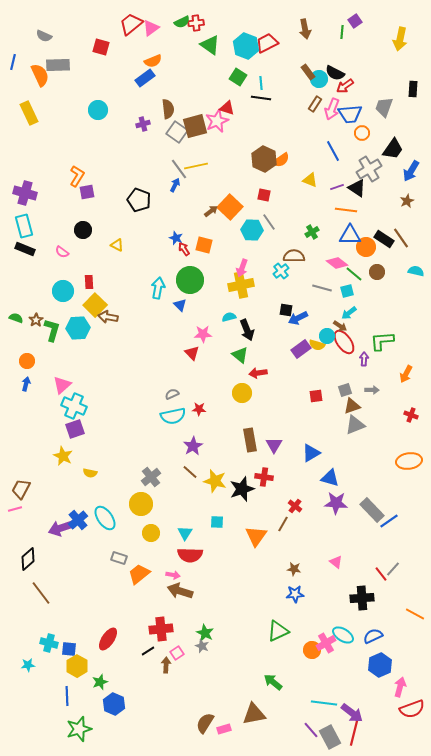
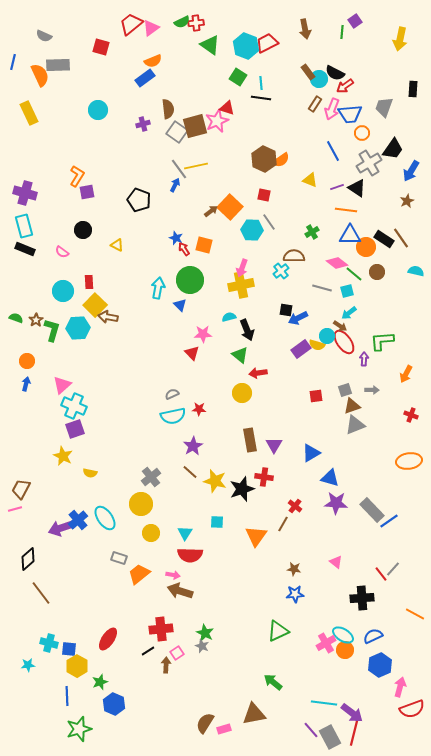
gray cross at (369, 169): moved 6 px up
orange circle at (312, 650): moved 33 px right
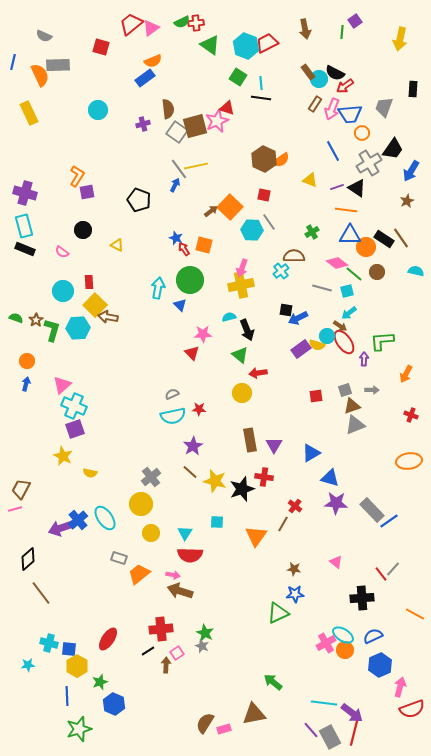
green triangle at (278, 631): moved 18 px up
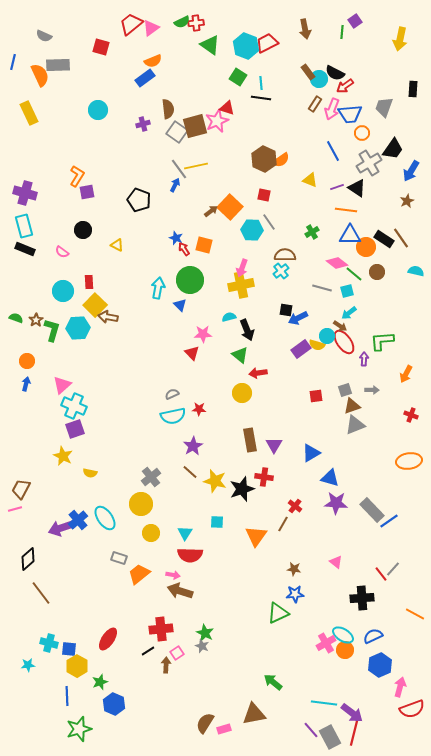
brown semicircle at (294, 256): moved 9 px left, 1 px up
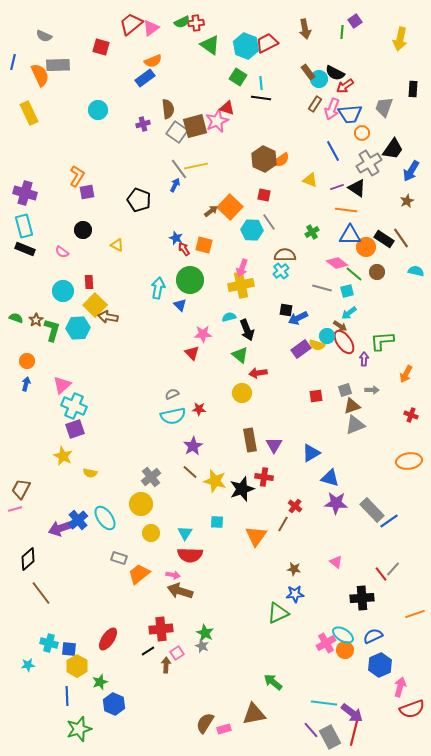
orange line at (415, 614): rotated 48 degrees counterclockwise
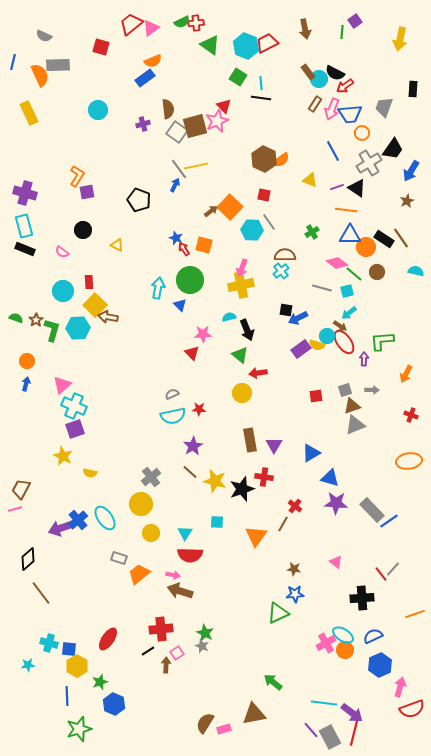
red triangle at (227, 108): moved 3 px left, 2 px up; rotated 28 degrees clockwise
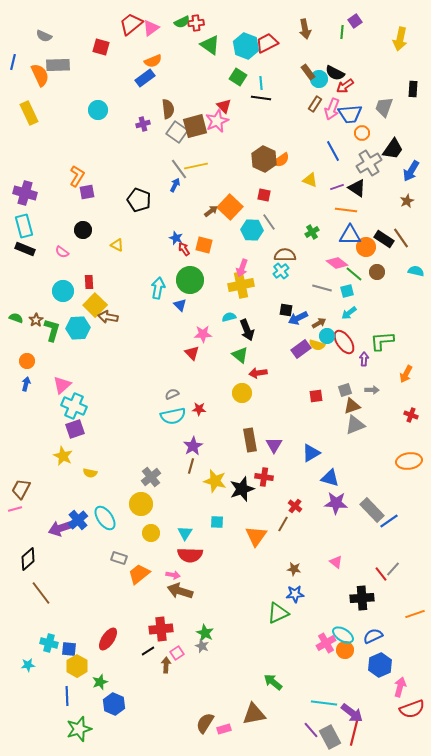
brown arrow at (340, 326): moved 21 px left, 3 px up; rotated 64 degrees counterclockwise
brown line at (190, 472): moved 1 px right, 6 px up; rotated 63 degrees clockwise
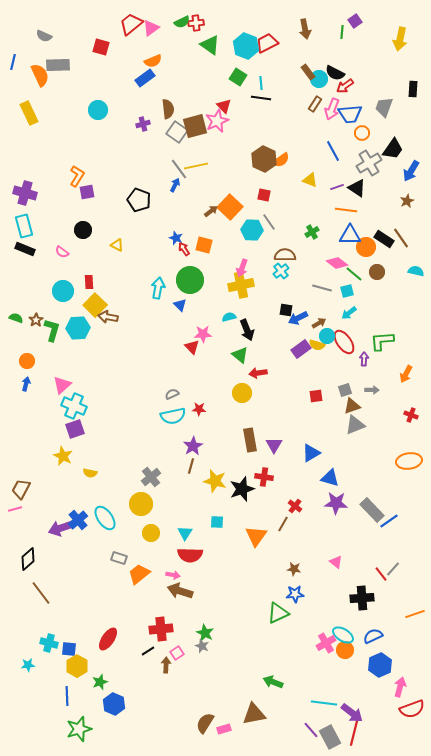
red triangle at (192, 353): moved 6 px up
green arrow at (273, 682): rotated 18 degrees counterclockwise
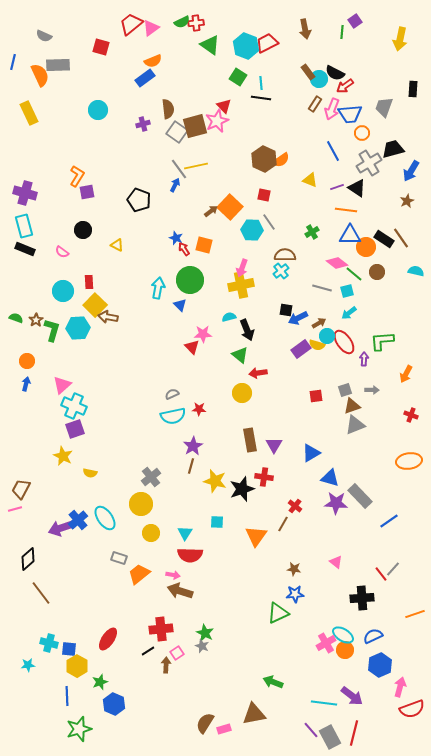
black trapezoid at (393, 149): rotated 140 degrees counterclockwise
gray rectangle at (372, 510): moved 12 px left, 14 px up
purple arrow at (352, 713): moved 17 px up
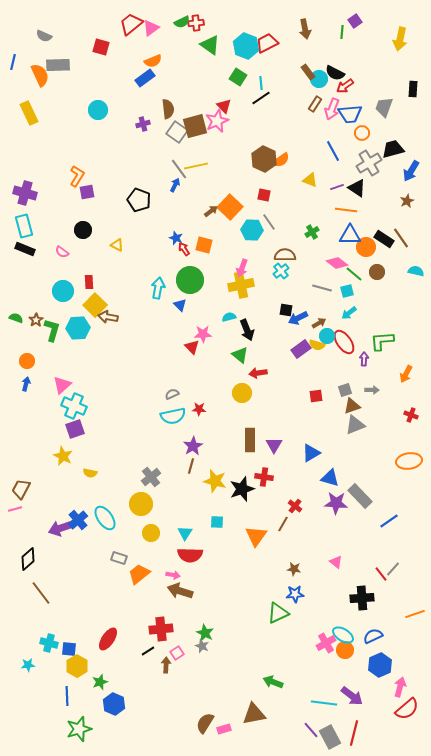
black line at (261, 98): rotated 42 degrees counterclockwise
brown rectangle at (250, 440): rotated 10 degrees clockwise
red semicircle at (412, 709): moved 5 px left; rotated 20 degrees counterclockwise
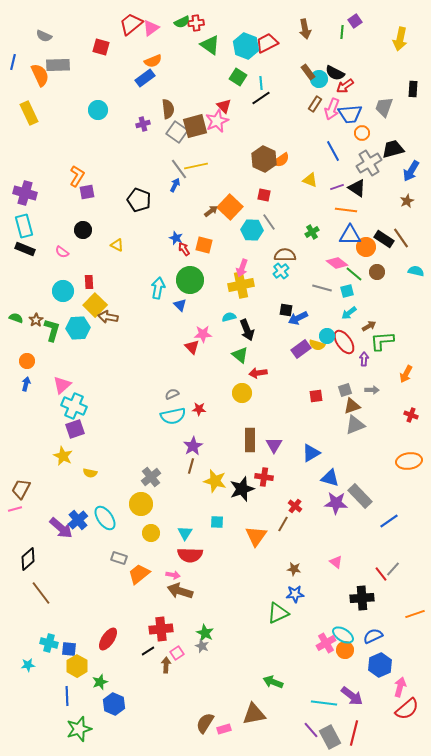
brown arrow at (319, 323): moved 50 px right, 3 px down
purple arrow at (61, 528): rotated 120 degrees counterclockwise
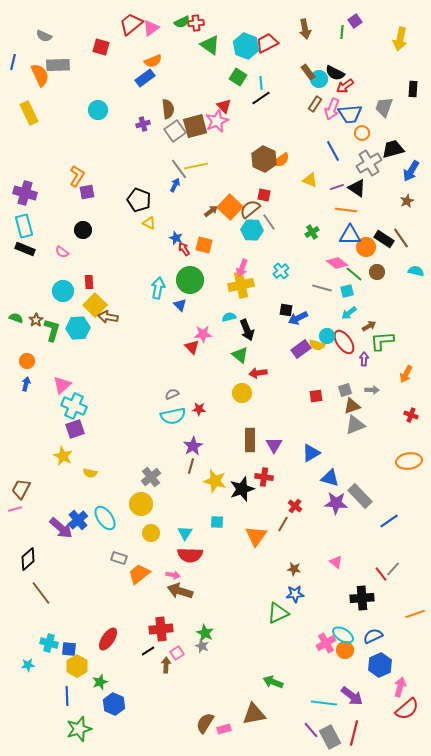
gray square at (177, 132): moved 2 px left, 1 px up; rotated 20 degrees clockwise
yellow triangle at (117, 245): moved 32 px right, 22 px up
brown semicircle at (285, 255): moved 35 px left, 46 px up; rotated 40 degrees counterclockwise
